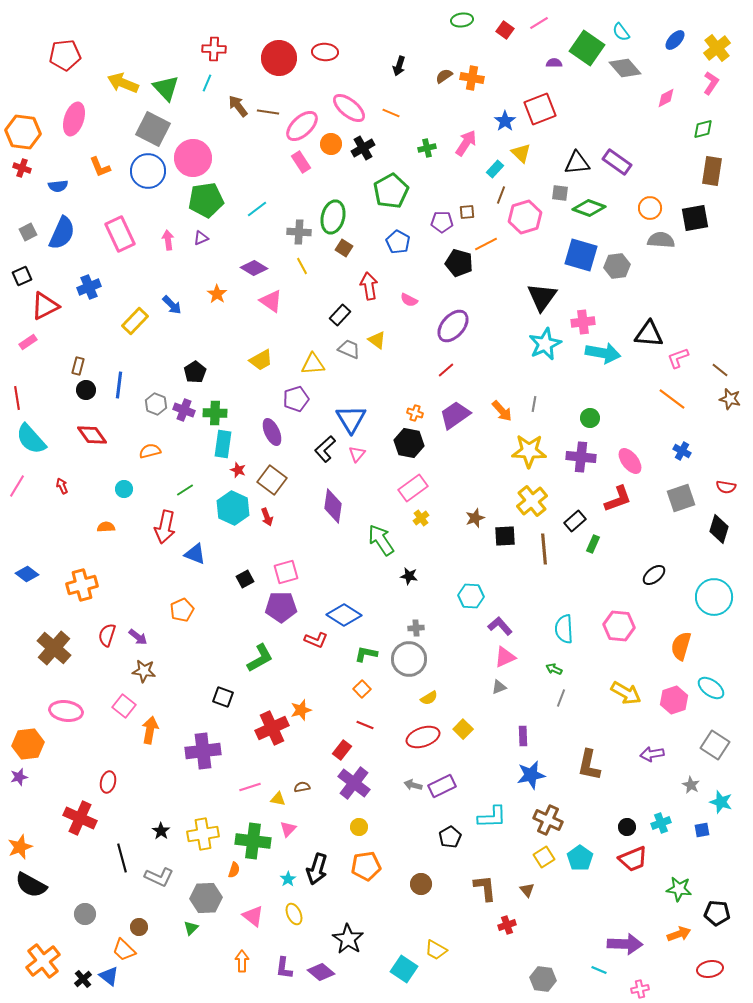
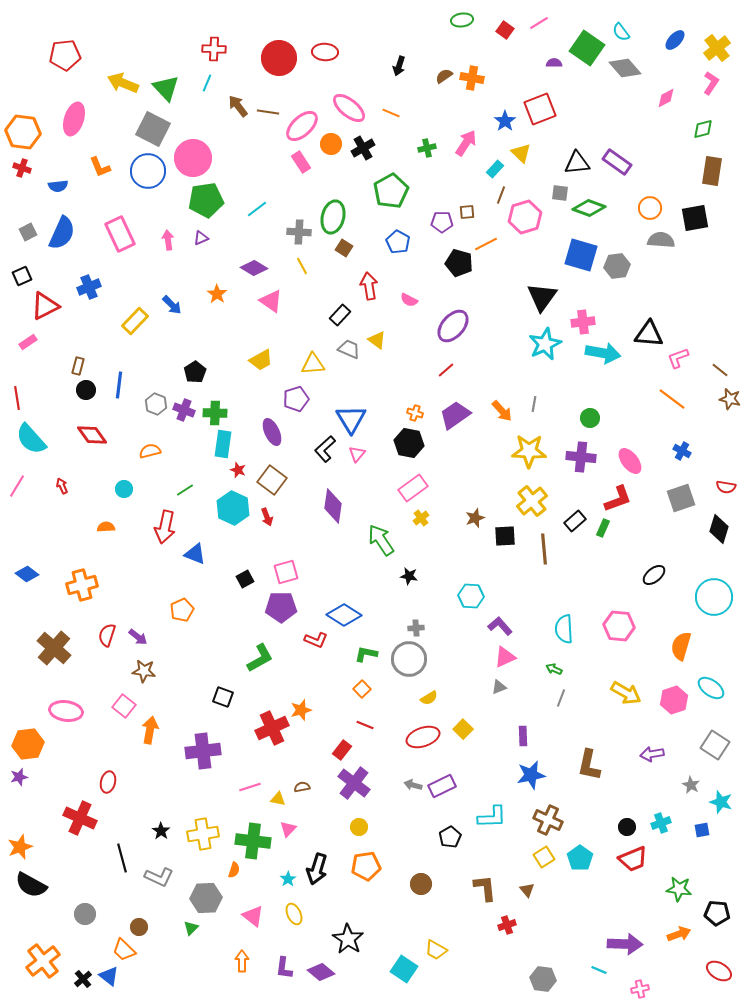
green rectangle at (593, 544): moved 10 px right, 16 px up
red ellipse at (710, 969): moved 9 px right, 2 px down; rotated 40 degrees clockwise
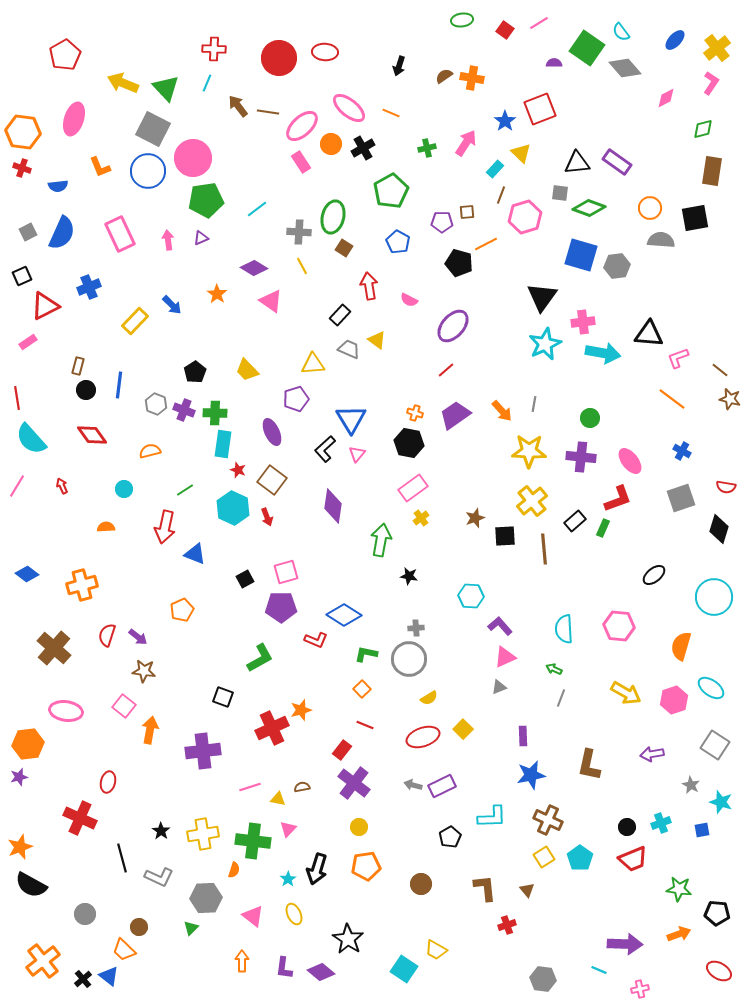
red pentagon at (65, 55): rotated 24 degrees counterclockwise
yellow trapezoid at (261, 360): moved 14 px left, 10 px down; rotated 75 degrees clockwise
green arrow at (381, 540): rotated 44 degrees clockwise
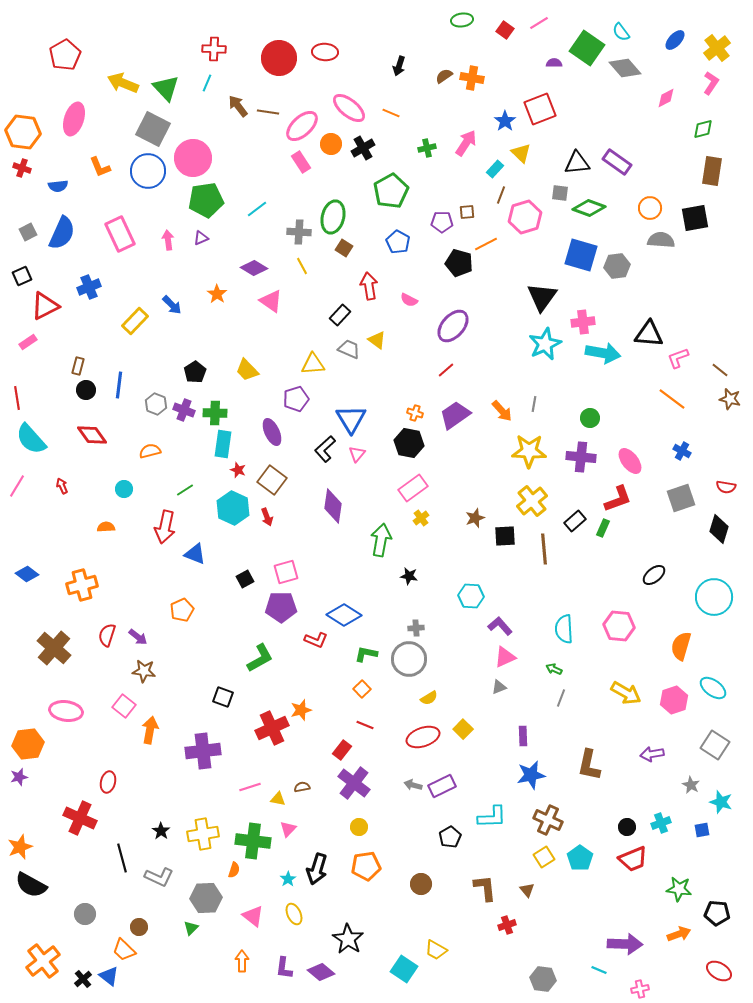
cyan ellipse at (711, 688): moved 2 px right
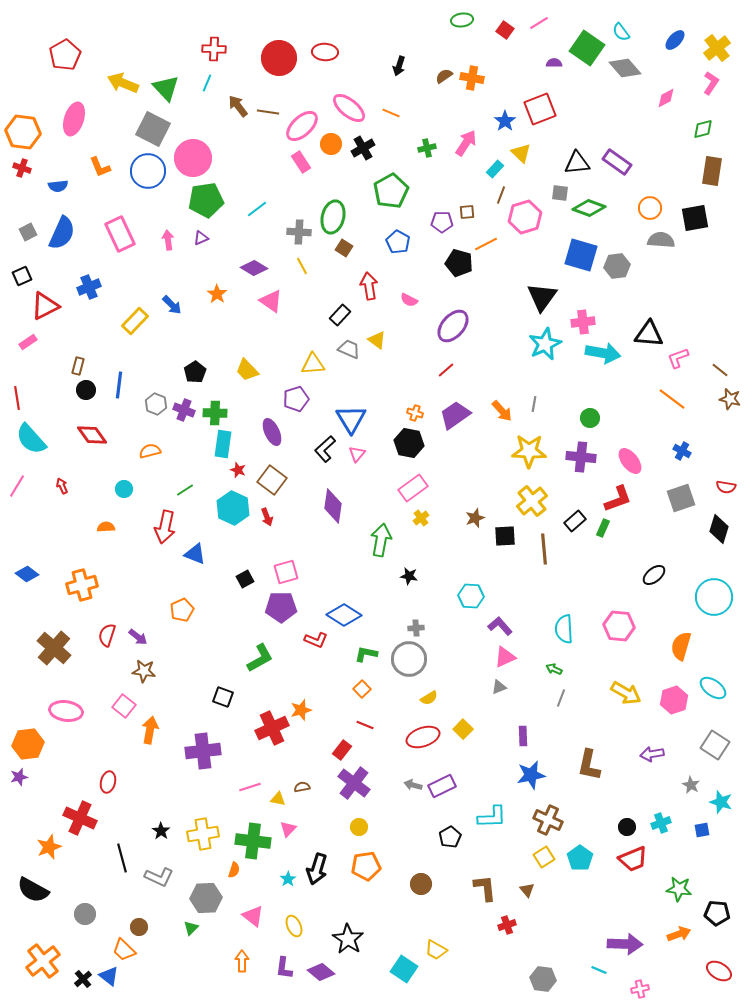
orange star at (20, 847): moved 29 px right
black semicircle at (31, 885): moved 2 px right, 5 px down
yellow ellipse at (294, 914): moved 12 px down
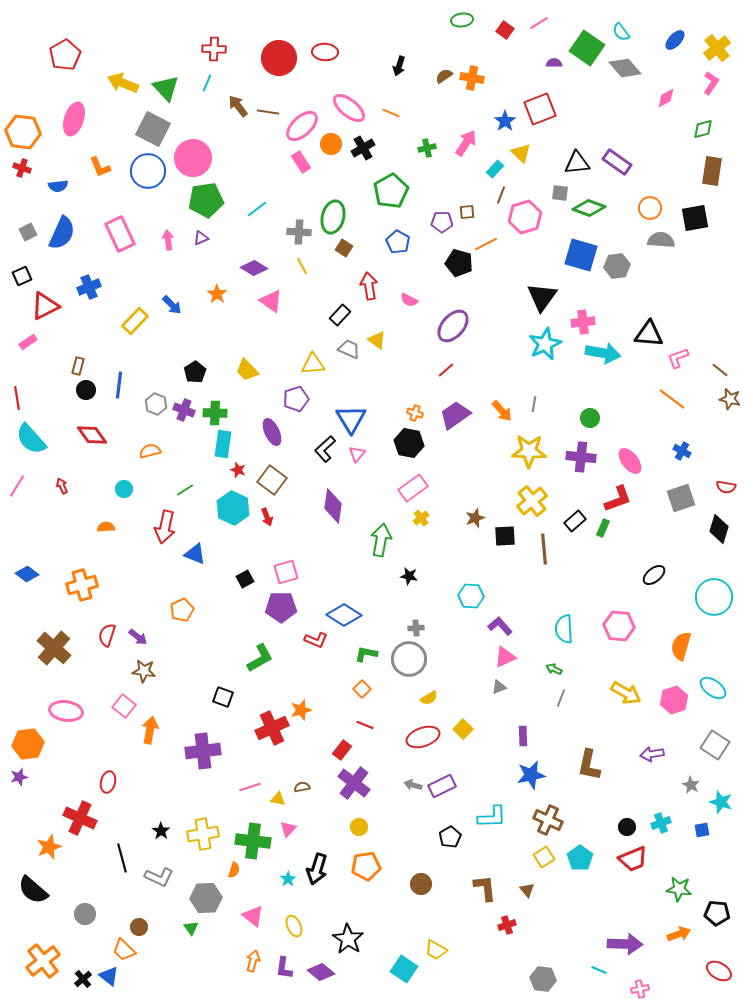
black semicircle at (33, 890): rotated 12 degrees clockwise
green triangle at (191, 928): rotated 21 degrees counterclockwise
orange arrow at (242, 961): moved 11 px right; rotated 15 degrees clockwise
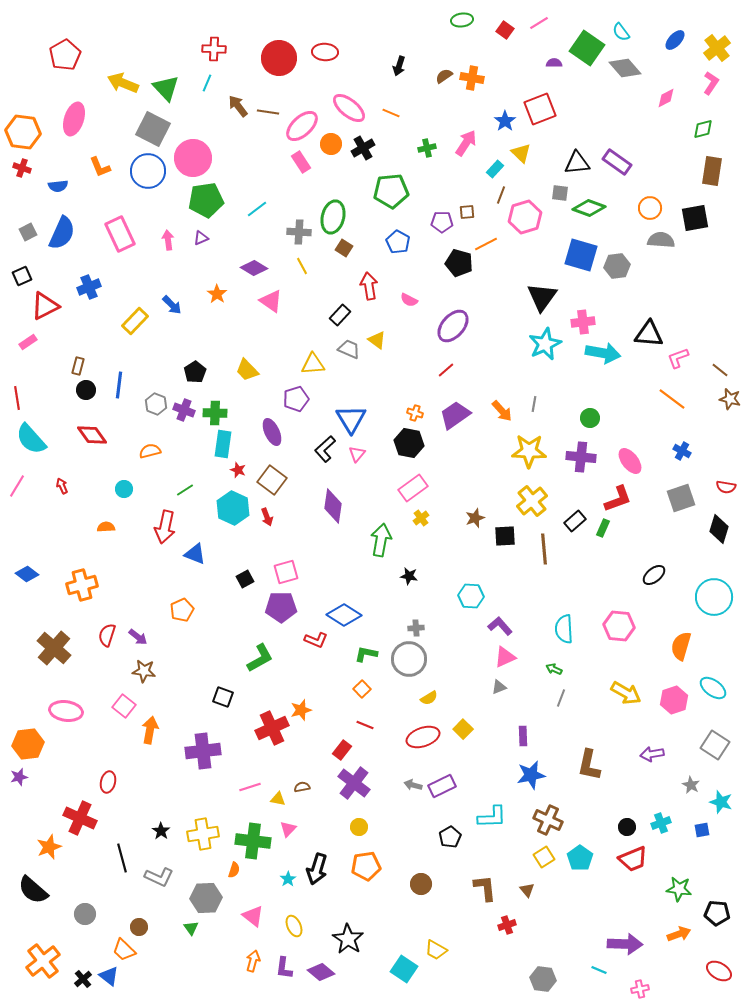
green pentagon at (391, 191): rotated 24 degrees clockwise
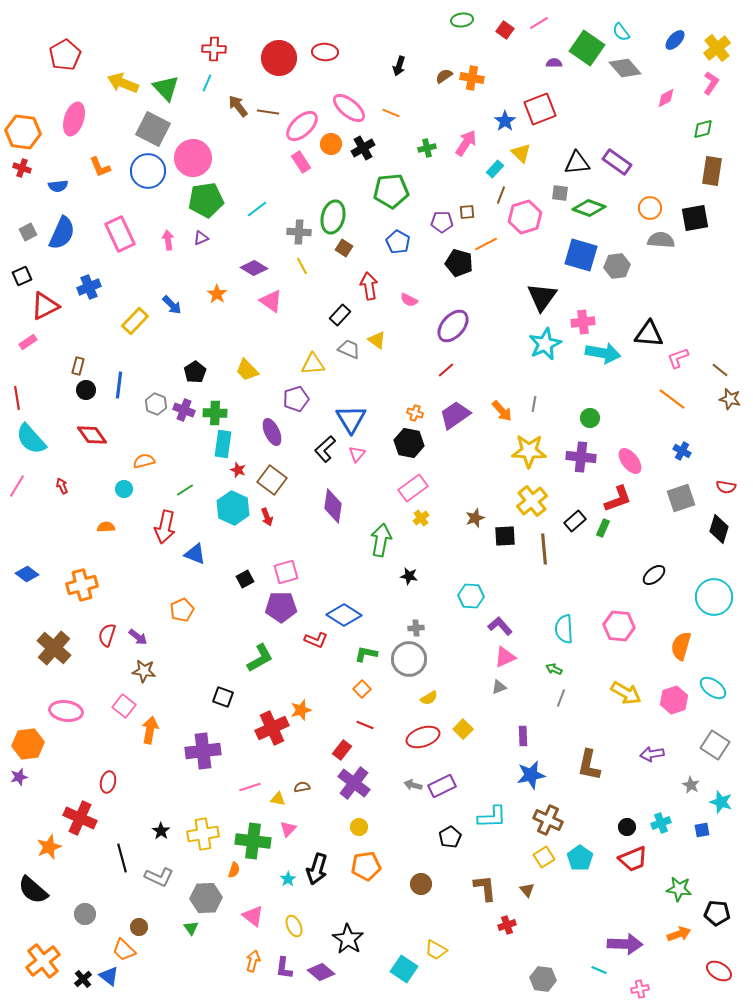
orange semicircle at (150, 451): moved 6 px left, 10 px down
